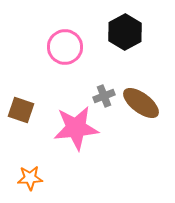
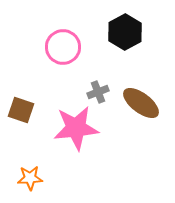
pink circle: moved 2 px left
gray cross: moved 6 px left, 4 px up
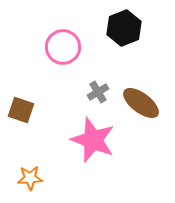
black hexagon: moved 1 px left, 4 px up; rotated 8 degrees clockwise
gray cross: rotated 10 degrees counterclockwise
pink star: moved 17 px right, 12 px down; rotated 27 degrees clockwise
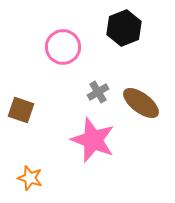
orange star: rotated 20 degrees clockwise
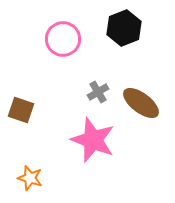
pink circle: moved 8 px up
